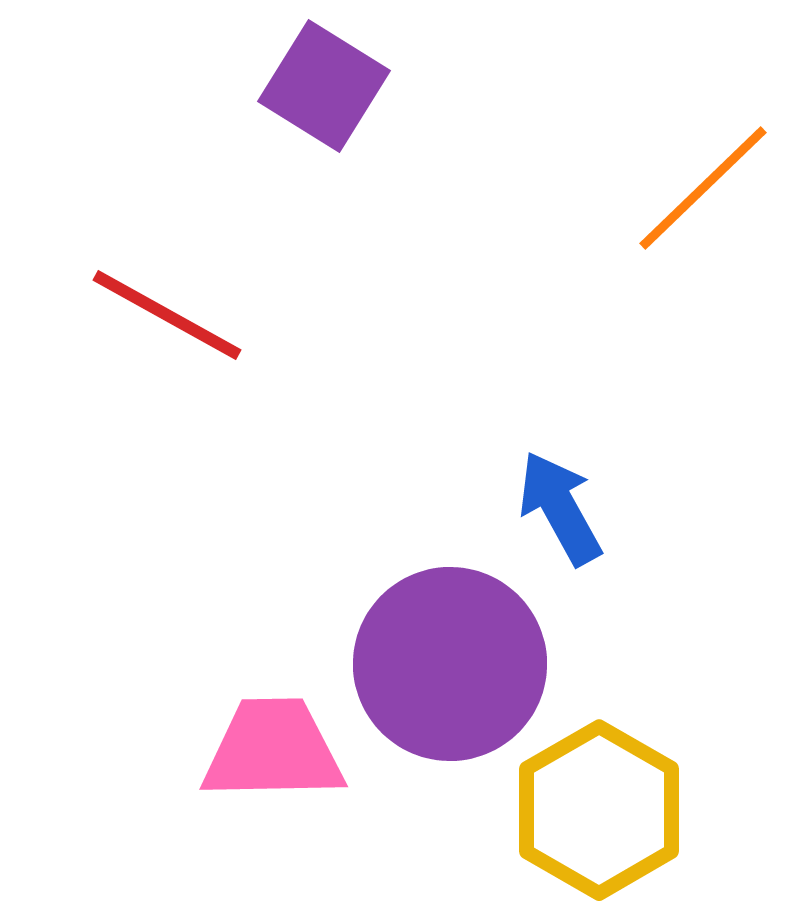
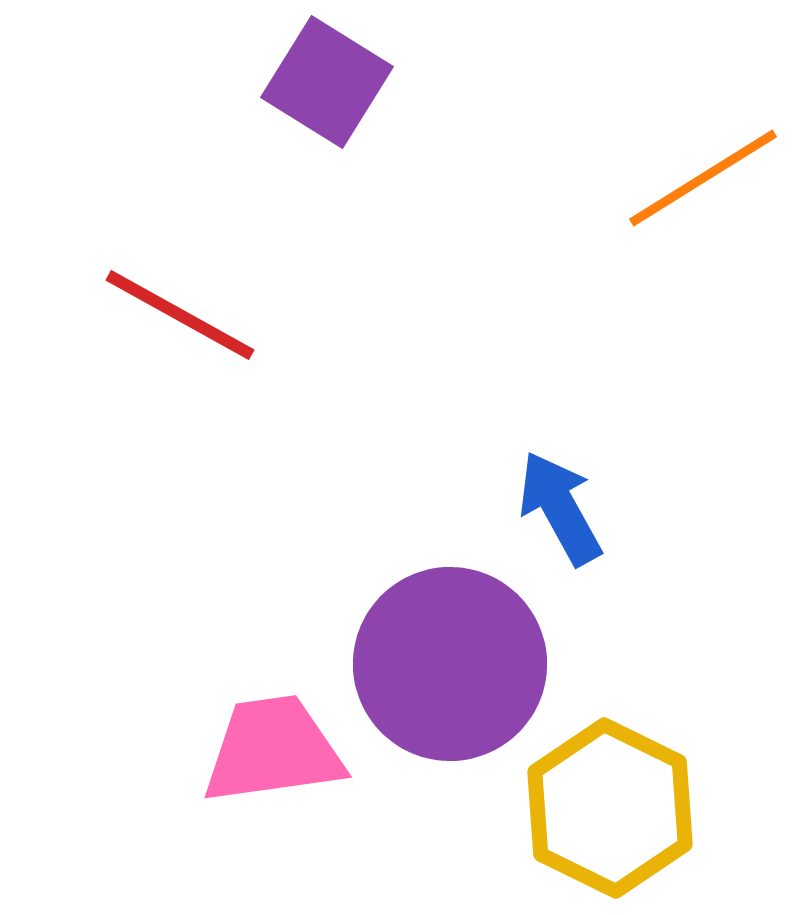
purple square: moved 3 px right, 4 px up
orange line: moved 10 px up; rotated 12 degrees clockwise
red line: moved 13 px right
pink trapezoid: rotated 7 degrees counterclockwise
yellow hexagon: moved 11 px right, 2 px up; rotated 4 degrees counterclockwise
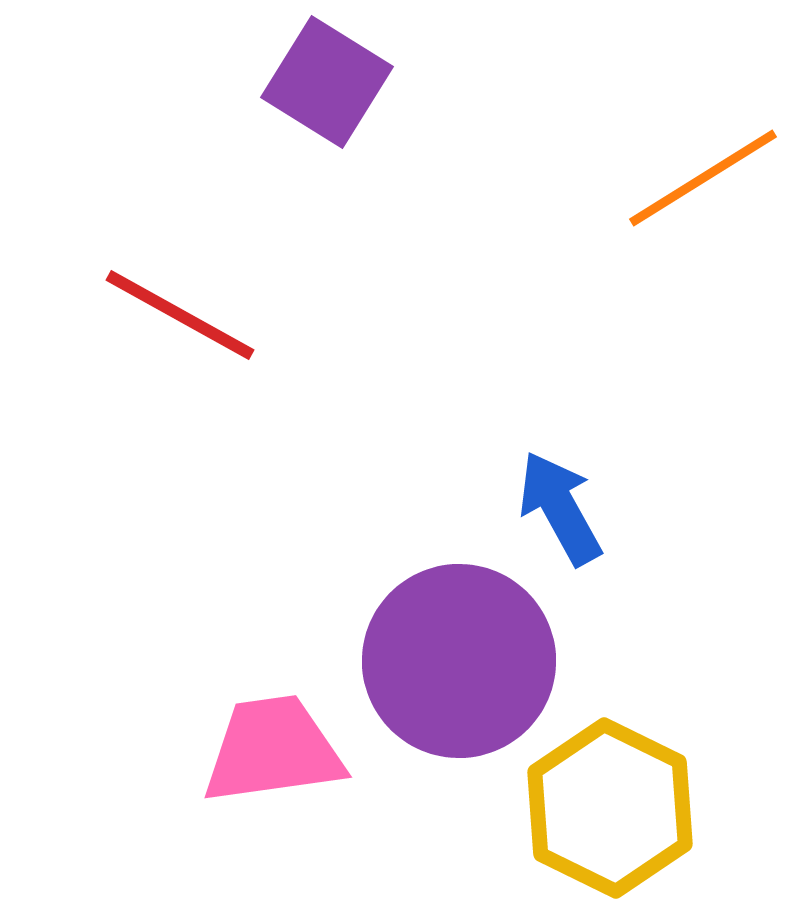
purple circle: moved 9 px right, 3 px up
